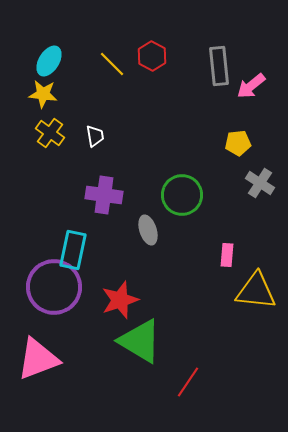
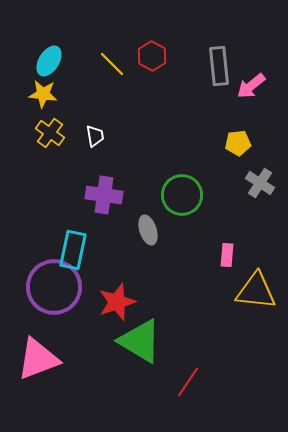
red star: moved 3 px left, 2 px down
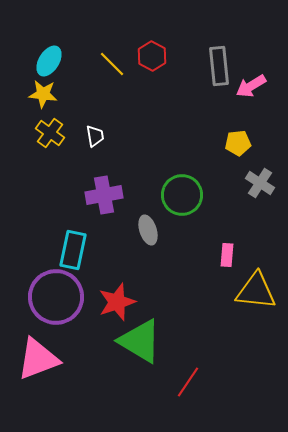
pink arrow: rotated 8 degrees clockwise
purple cross: rotated 18 degrees counterclockwise
purple circle: moved 2 px right, 10 px down
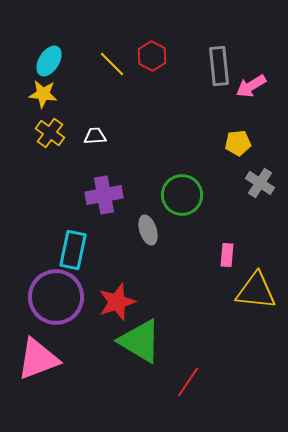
white trapezoid: rotated 85 degrees counterclockwise
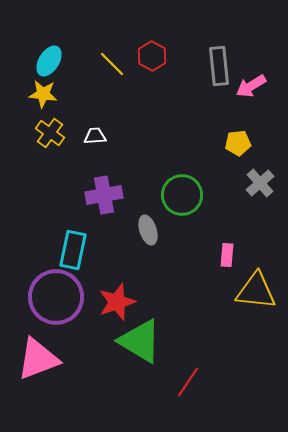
gray cross: rotated 16 degrees clockwise
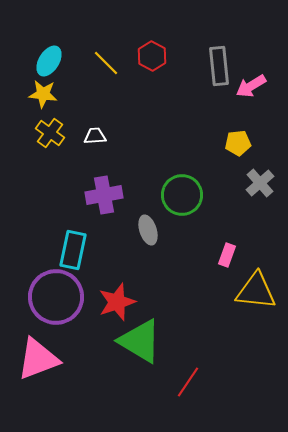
yellow line: moved 6 px left, 1 px up
pink rectangle: rotated 15 degrees clockwise
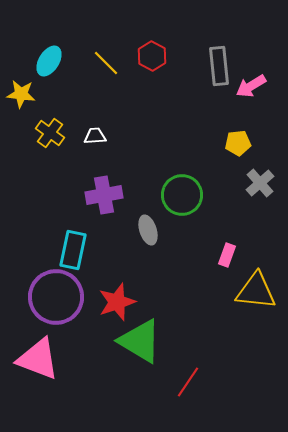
yellow star: moved 22 px left
pink triangle: rotated 42 degrees clockwise
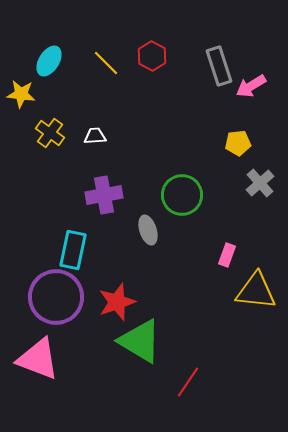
gray rectangle: rotated 12 degrees counterclockwise
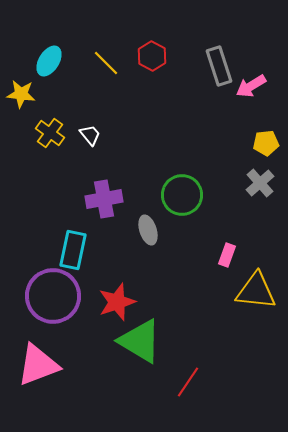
white trapezoid: moved 5 px left, 1 px up; rotated 55 degrees clockwise
yellow pentagon: moved 28 px right
purple cross: moved 4 px down
purple circle: moved 3 px left, 1 px up
pink triangle: moved 6 px down; rotated 42 degrees counterclockwise
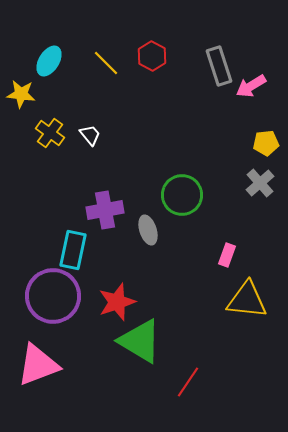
purple cross: moved 1 px right, 11 px down
yellow triangle: moved 9 px left, 9 px down
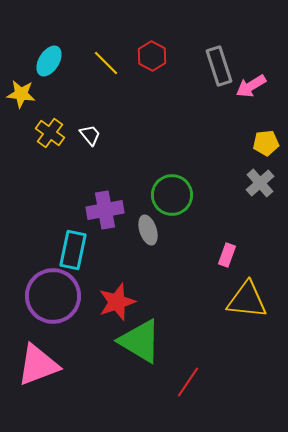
green circle: moved 10 px left
